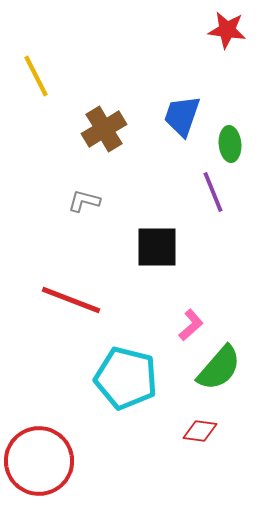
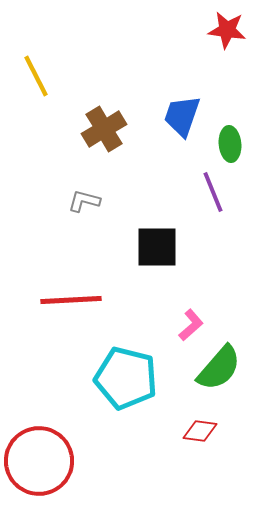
red line: rotated 24 degrees counterclockwise
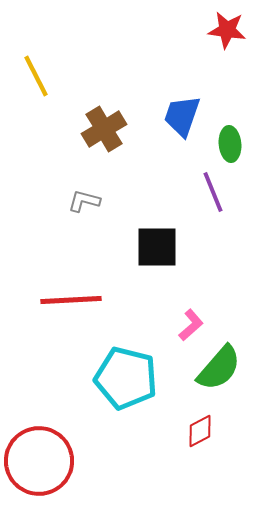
red diamond: rotated 36 degrees counterclockwise
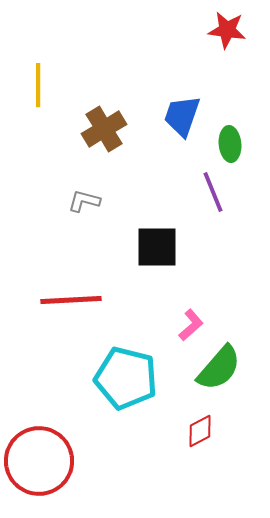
yellow line: moved 2 px right, 9 px down; rotated 27 degrees clockwise
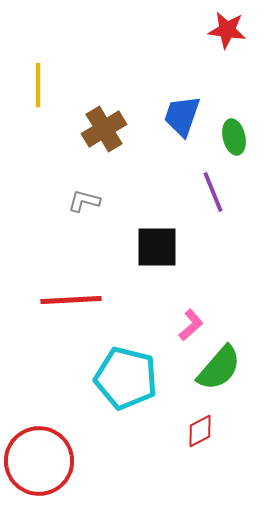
green ellipse: moved 4 px right, 7 px up; rotated 8 degrees counterclockwise
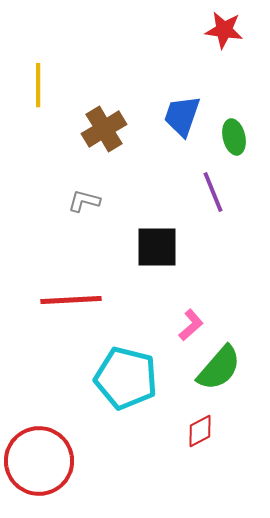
red star: moved 3 px left
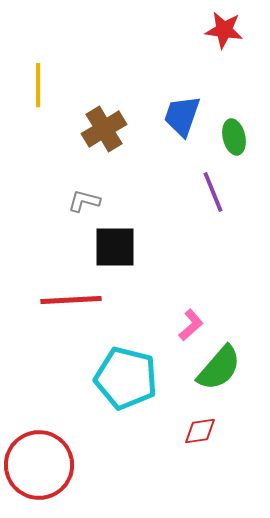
black square: moved 42 px left
red diamond: rotated 20 degrees clockwise
red circle: moved 4 px down
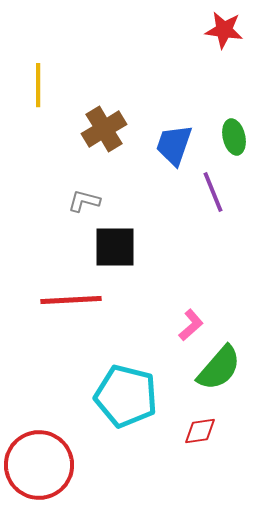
blue trapezoid: moved 8 px left, 29 px down
cyan pentagon: moved 18 px down
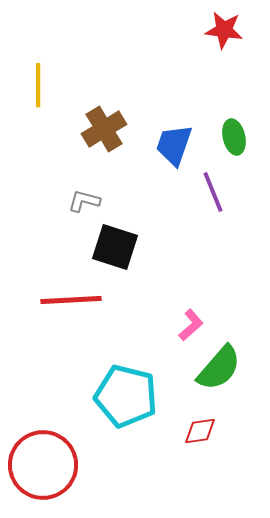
black square: rotated 18 degrees clockwise
red circle: moved 4 px right
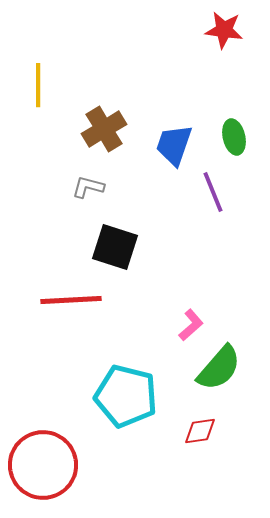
gray L-shape: moved 4 px right, 14 px up
